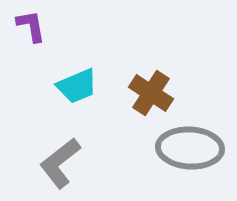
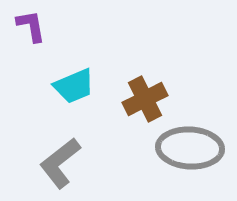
cyan trapezoid: moved 3 px left
brown cross: moved 6 px left, 6 px down; rotated 30 degrees clockwise
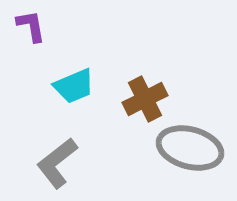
gray ellipse: rotated 12 degrees clockwise
gray L-shape: moved 3 px left
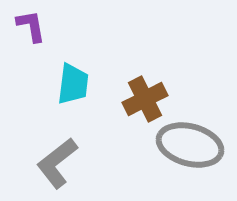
cyan trapezoid: moved 1 px left, 2 px up; rotated 60 degrees counterclockwise
gray ellipse: moved 3 px up
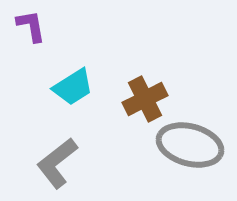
cyan trapezoid: moved 3 px down; rotated 51 degrees clockwise
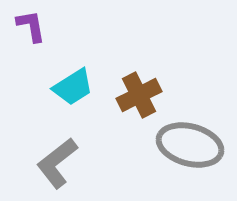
brown cross: moved 6 px left, 4 px up
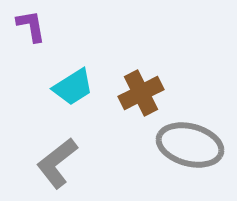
brown cross: moved 2 px right, 2 px up
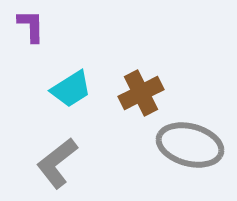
purple L-shape: rotated 9 degrees clockwise
cyan trapezoid: moved 2 px left, 2 px down
